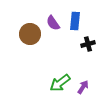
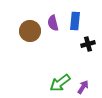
purple semicircle: rotated 21 degrees clockwise
brown circle: moved 3 px up
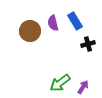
blue rectangle: rotated 36 degrees counterclockwise
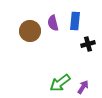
blue rectangle: rotated 36 degrees clockwise
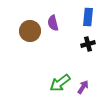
blue rectangle: moved 13 px right, 4 px up
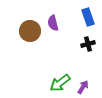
blue rectangle: rotated 24 degrees counterclockwise
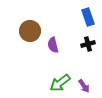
purple semicircle: moved 22 px down
purple arrow: moved 1 px right, 1 px up; rotated 112 degrees clockwise
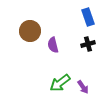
purple arrow: moved 1 px left, 1 px down
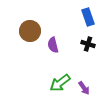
black cross: rotated 32 degrees clockwise
purple arrow: moved 1 px right, 1 px down
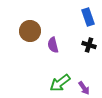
black cross: moved 1 px right, 1 px down
